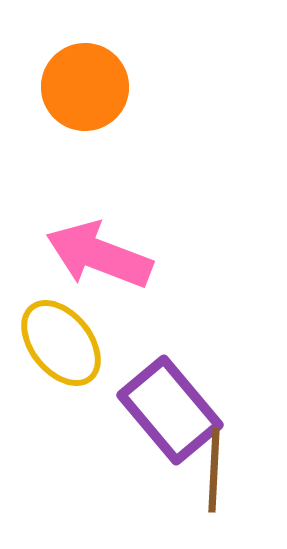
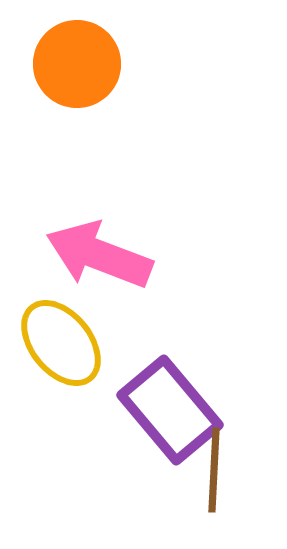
orange circle: moved 8 px left, 23 px up
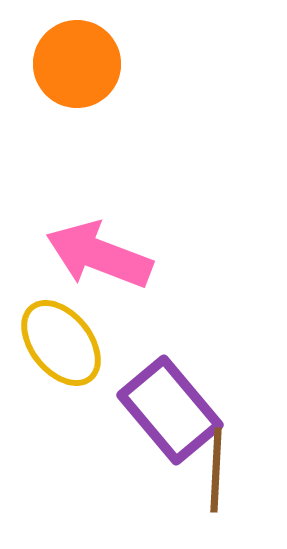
brown line: moved 2 px right
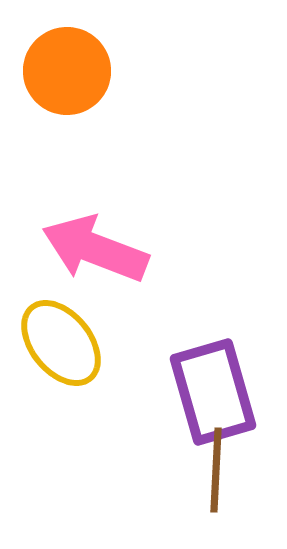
orange circle: moved 10 px left, 7 px down
pink arrow: moved 4 px left, 6 px up
purple rectangle: moved 43 px right, 18 px up; rotated 24 degrees clockwise
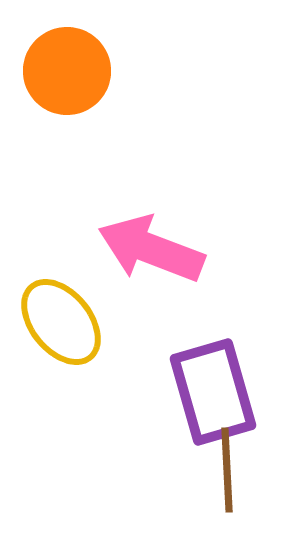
pink arrow: moved 56 px right
yellow ellipse: moved 21 px up
brown line: moved 11 px right; rotated 6 degrees counterclockwise
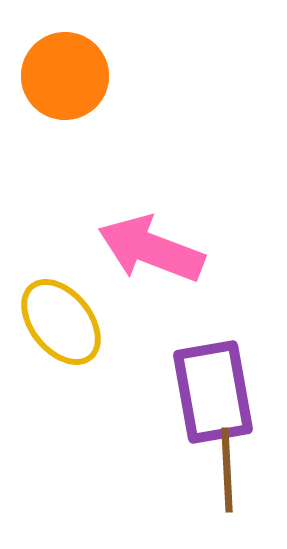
orange circle: moved 2 px left, 5 px down
purple rectangle: rotated 6 degrees clockwise
